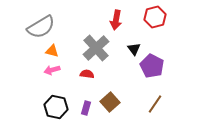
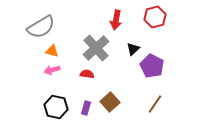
black triangle: moved 1 px left; rotated 24 degrees clockwise
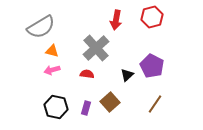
red hexagon: moved 3 px left
black triangle: moved 6 px left, 26 px down
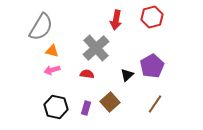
gray semicircle: rotated 28 degrees counterclockwise
purple pentagon: rotated 15 degrees clockwise
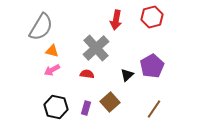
pink arrow: rotated 14 degrees counterclockwise
brown line: moved 1 px left, 5 px down
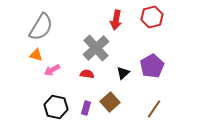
orange triangle: moved 16 px left, 4 px down
black triangle: moved 4 px left, 2 px up
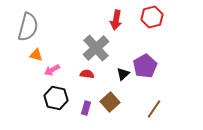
gray semicircle: moved 13 px left; rotated 16 degrees counterclockwise
purple pentagon: moved 7 px left
black triangle: moved 1 px down
black hexagon: moved 9 px up
